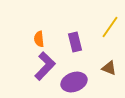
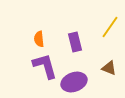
purple L-shape: rotated 60 degrees counterclockwise
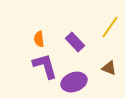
purple rectangle: rotated 30 degrees counterclockwise
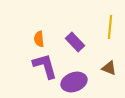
yellow line: rotated 30 degrees counterclockwise
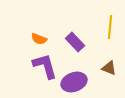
orange semicircle: rotated 63 degrees counterclockwise
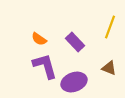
yellow line: rotated 15 degrees clockwise
orange semicircle: rotated 14 degrees clockwise
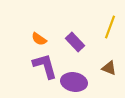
purple ellipse: rotated 30 degrees clockwise
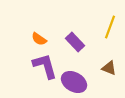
purple ellipse: rotated 20 degrees clockwise
